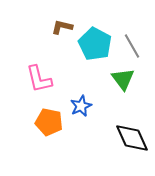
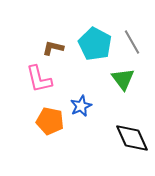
brown L-shape: moved 9 px left, 21 px down
gray line: moved 4 px up
orange pentagon: moved 1 px right, 1 px up
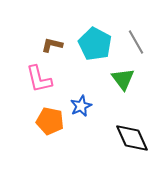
gray line: moved 4 px right
brown L-shape: moved 1 px left, 3 px up
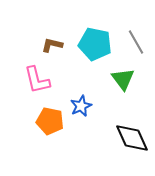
cyan pentagon: rotated 16 degrees counterclockwise
pink L-shape: moved 2 px left, 1 px down
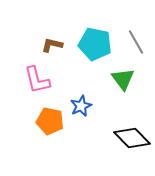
black diamond: rotated 21 degrees counterclockwise
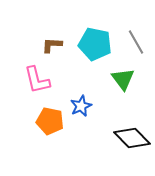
brown L-shape: rotated 10 degrees counterclockwise
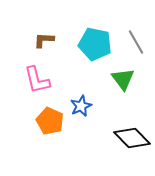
brown L-shape: moved 8 px left, 5 px up
orange pentagon: rotated 12 degrees clockwise
